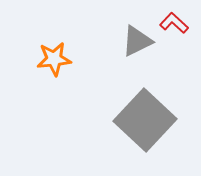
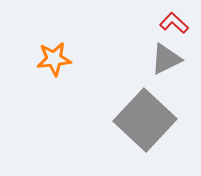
gray triangle: moved 29 px right, 18 px down
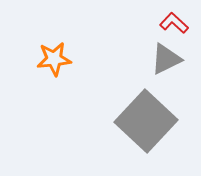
gray square: moved 1 px right, 1 px down
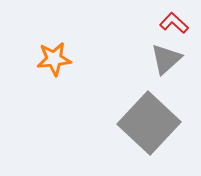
gray triangle: rotated 16 degrees counterclockwise
gray square: moved 3 px right, 2 px down
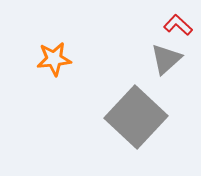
red L-shape: moved 4 px right, 2 px down
gray square: moved 13 px left, 6 px up
